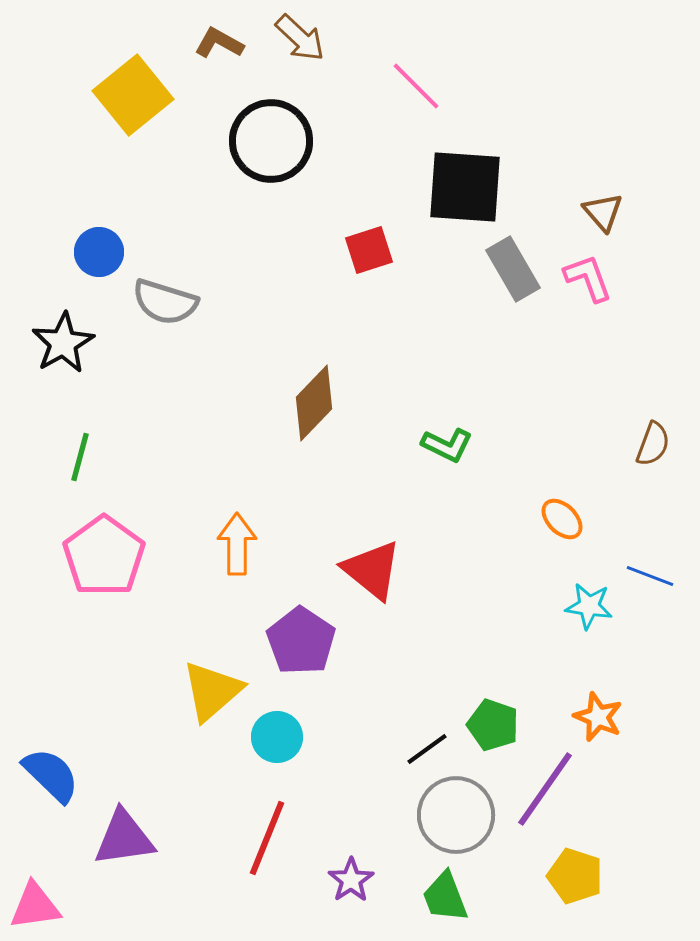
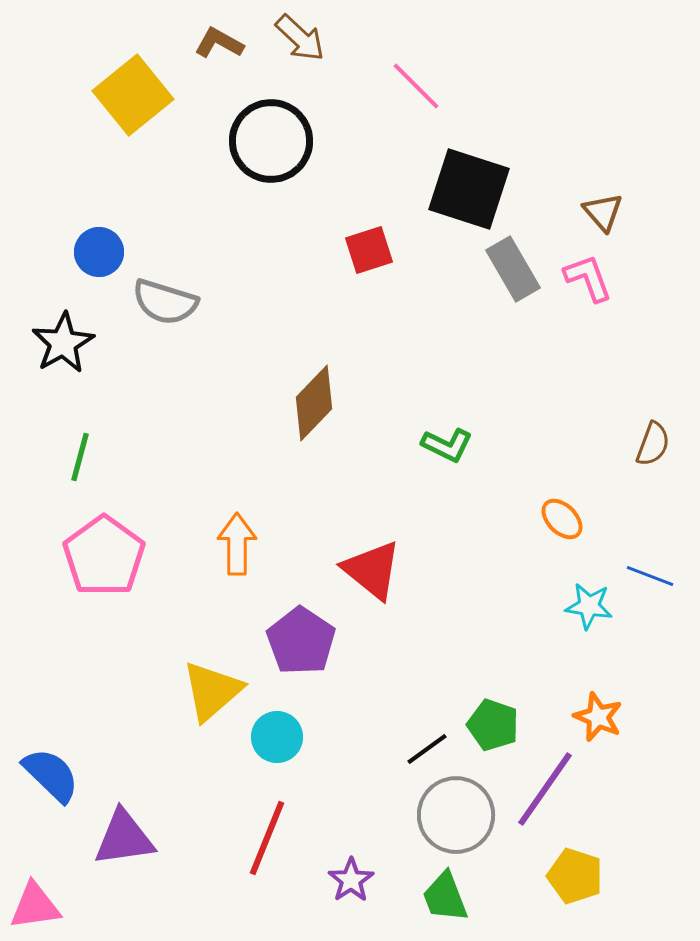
black square: moved 4 px right, 2 px down; rotated 14 degrees clockwise
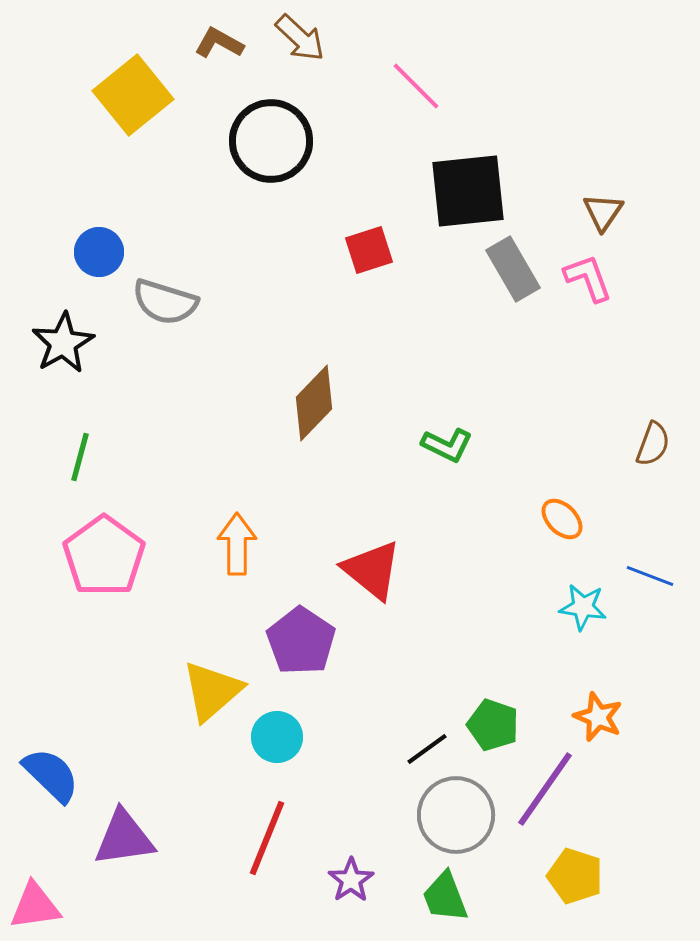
black square: moved 1 px left, 2 px down; rotated 24 degrees counterclockwise
brown triangle: rotated 15 degrees clockwise
cyan star: moved 6 px left, 1 px down
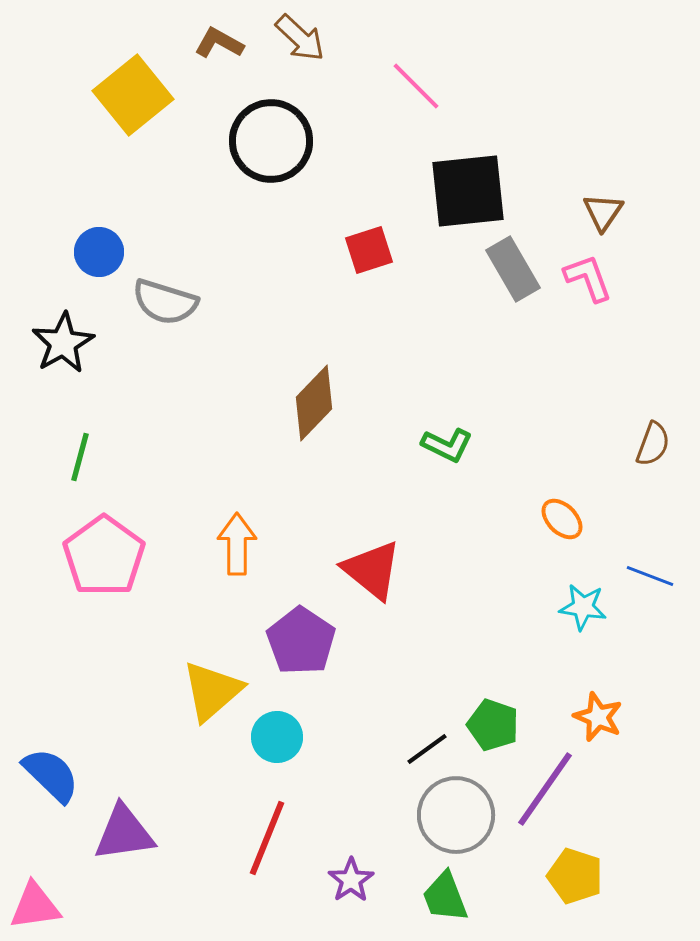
purple triangle: moved 5 px up
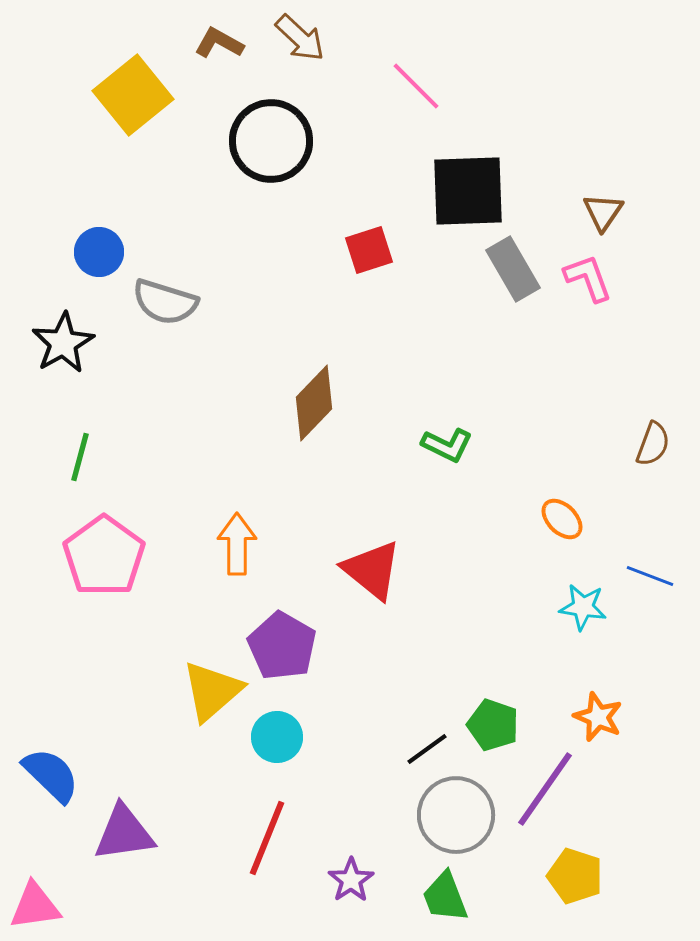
black square: rotated 4 degrees clockwise
purple pentagon: moved 19 px left, 5 px down; rotated 4 degrees counterclockwise
